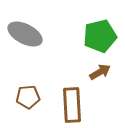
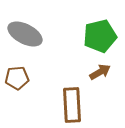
brown pentagon: moved 11 px left, 19 px up
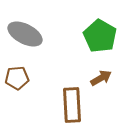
green pentagon: rotated 28 degrees counterclockwise
brown arrow: moved 1 px right, 6 px down
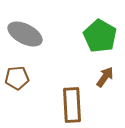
brown arrow: moved 4 px right, 1 px up; rotated 25 degrees counterclockwise
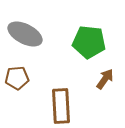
green pentagon: moved 11 px left, 6 px down; rotated 24 degrees counterclockwise
brown arrow: moved 2 px down
brown rectangle: moved 11 px left, 1 px down
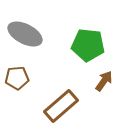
green pentagon: moved 1 px left, 3 px down
brown arrow: moved 1 px left, 2 px down
brown rectangle: rotated 52 degrees clockwise
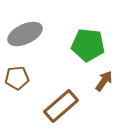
gray ellipse: rotated 52 degrees counterclockwise
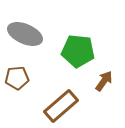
gray ellipse: rotated 48 degrees clockwise
green pentagon: moved 10 px left, 6 px down
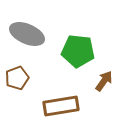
gray ellipse: moved 2 px right
brown pentagon: rotated 15 degrees counterclockwise
brown rectangle: rotated 32 degrees clockwise
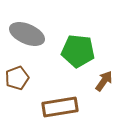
brown rectangle: moved 1 px left, 1 px down
